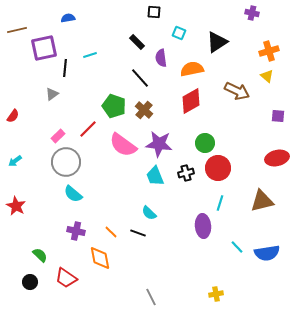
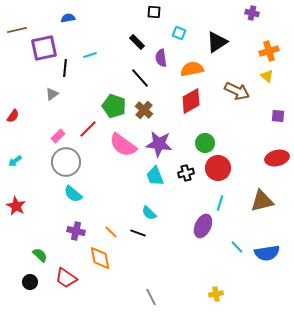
purple ellipse at (203, 226): rotated 30 degrees clockwise
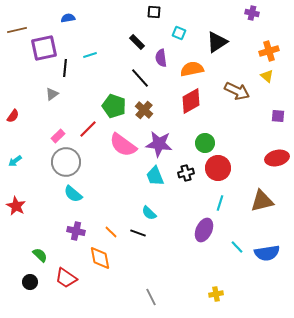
purple ellipse at (203, 226): moved 1 px right, 4 px down
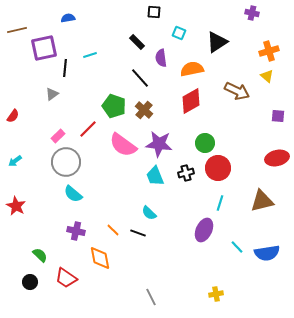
orange line at (111, 232): moved 2 px right, 2 px up
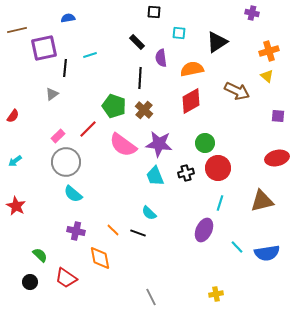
cyan square at (179, 33): rotated 16 degrees counterclockwise
black line at (140, 78): rotated 45 degrees clockwise
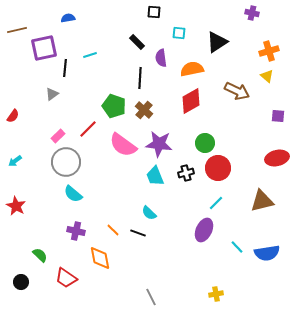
cyan line at (220, 203): moved 4 px left; rotated 28 degrees clockwise
black circle at (30, 282): moved 9 px left
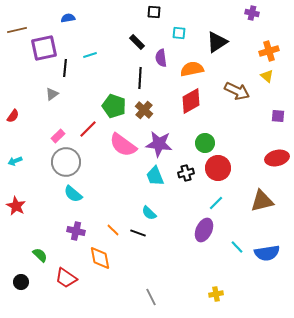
cyan arrow at (15, 161): rotated 16 degrees clockwise
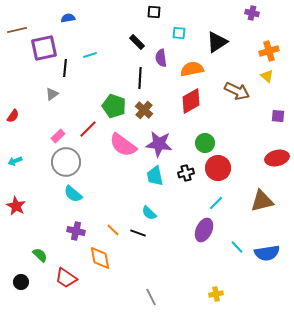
cyan trapezoid at (155, 176): rotated 10 degrees clockwise
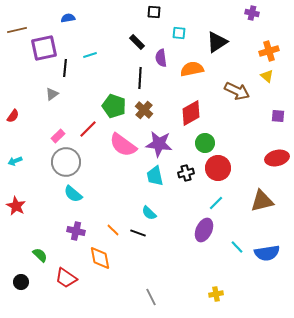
red diamond at (191, 101): moved 12 px down
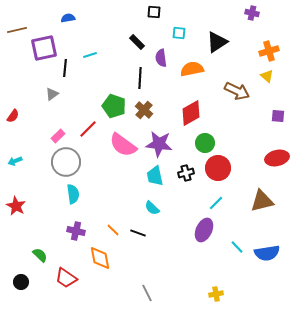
cyan semicircle at (73, 194): rotated 138 degrees counterclockwise
cyan semicircle at (149, 213): moved 3 px right, 5 px up
gray line at (151, 297): moved 4 px left, 4 px up
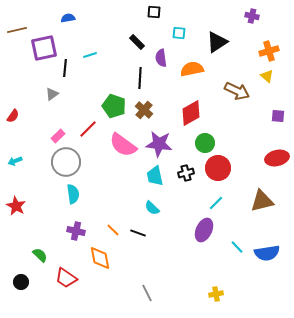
purple cross at (252, 13): moved 3 px down
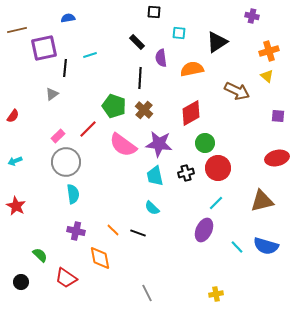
blue semicircle at (267, 253): moved 1 px left, 7 px up; rotated 25 degrees clockwise
